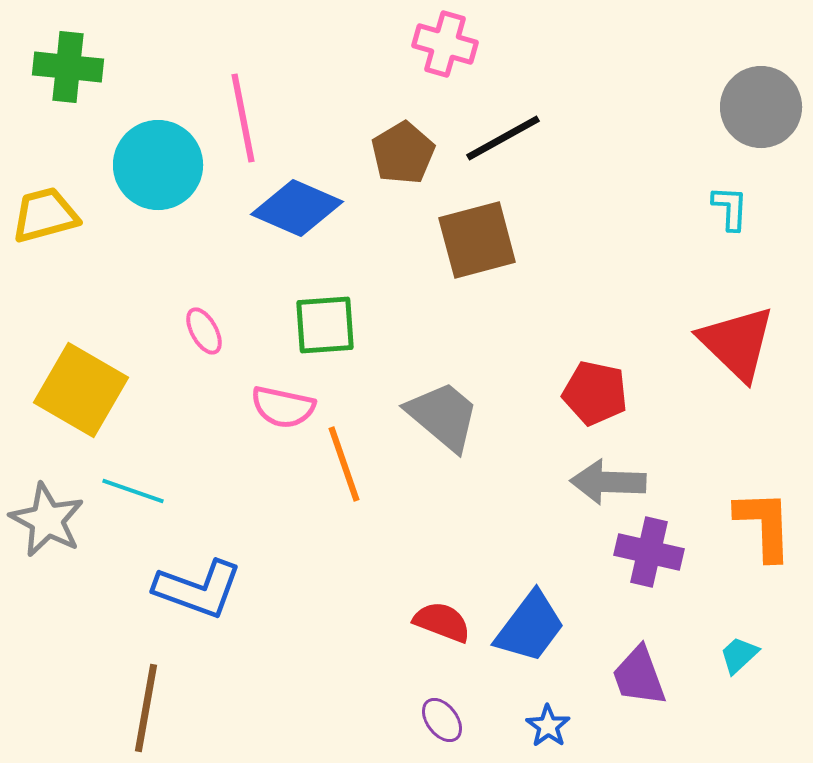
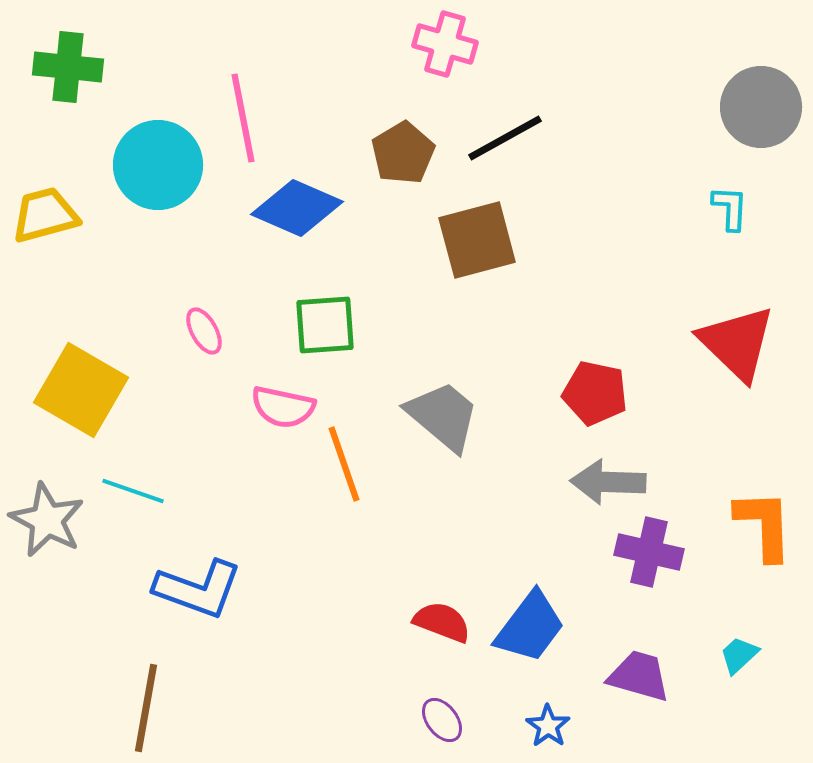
black line: moved 2 px right
purple trapezoid: rotated 126 degrees clockwise
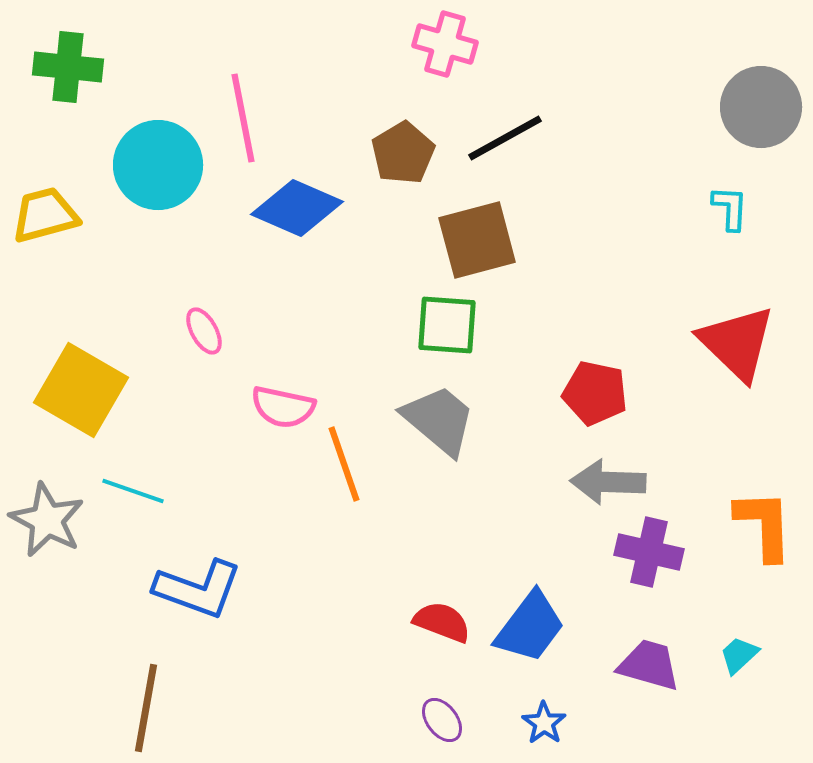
green square: moved 122 px right; rotated 8 degrees clockwise
gray trapezoid: moved 4 px left, 4 px down
purple trapezoid: moved 10 px right, 11 px up
blue star: moved 4 px left, 3 px up
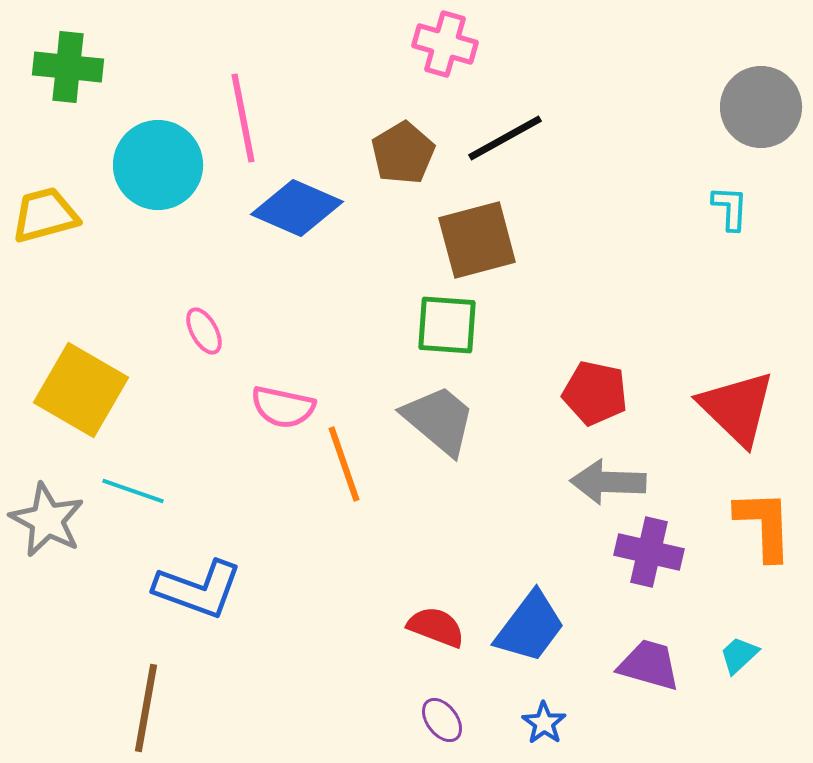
red triangle: moved 65 px down
red semicircle: moved 6 px left, 5 px down
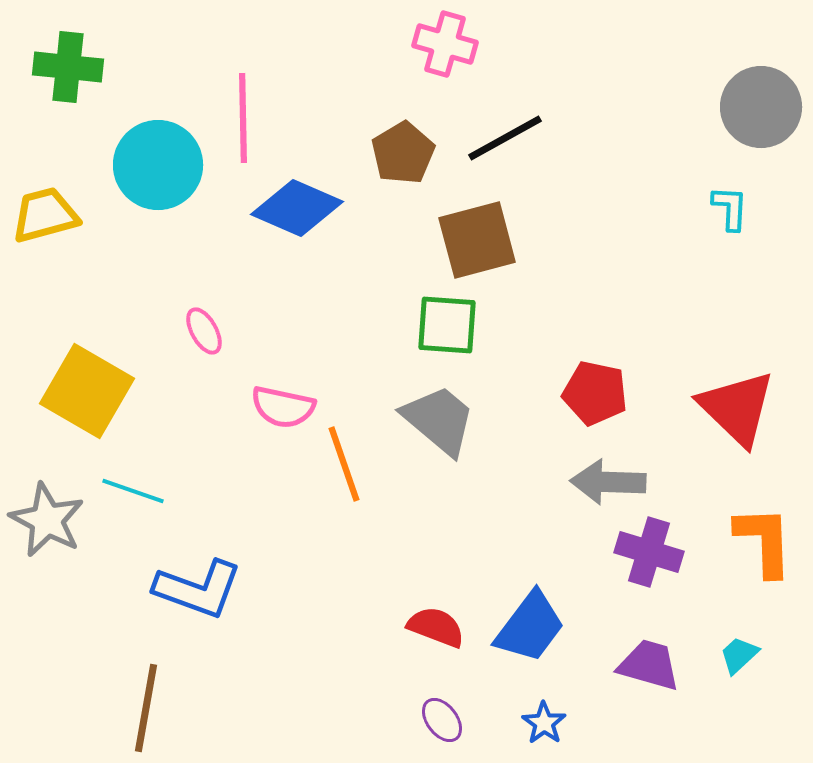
pink line: rotated 10 degrees clockwise
yellow square: moved 6 px right, 1 px down
orange L-shape: moved 16 px down
purple cross: rotated 4 degrees clockwise
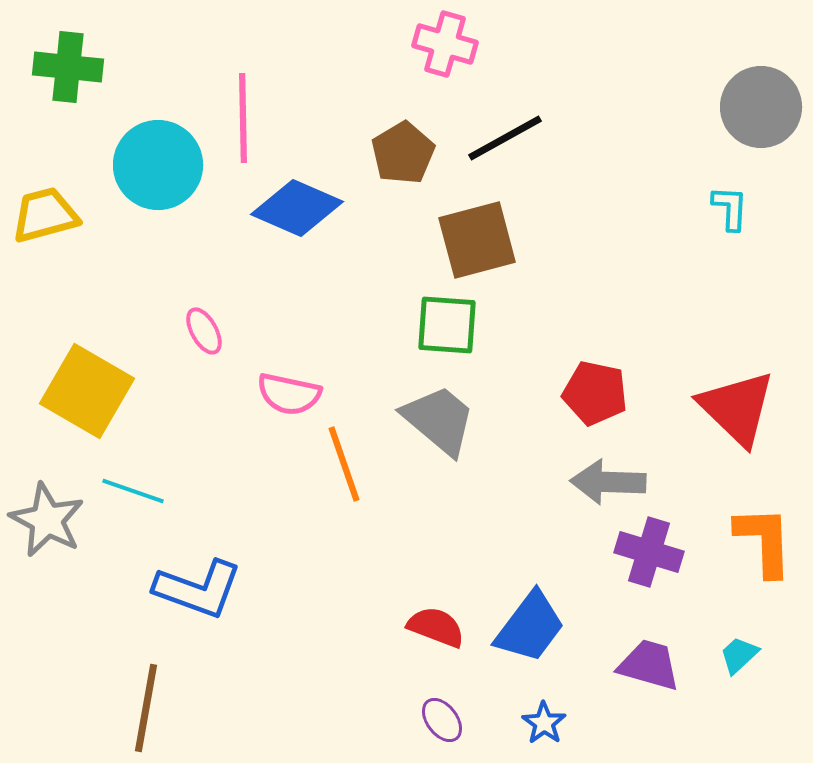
pink semicircle: moved 6 px right, 13 px up
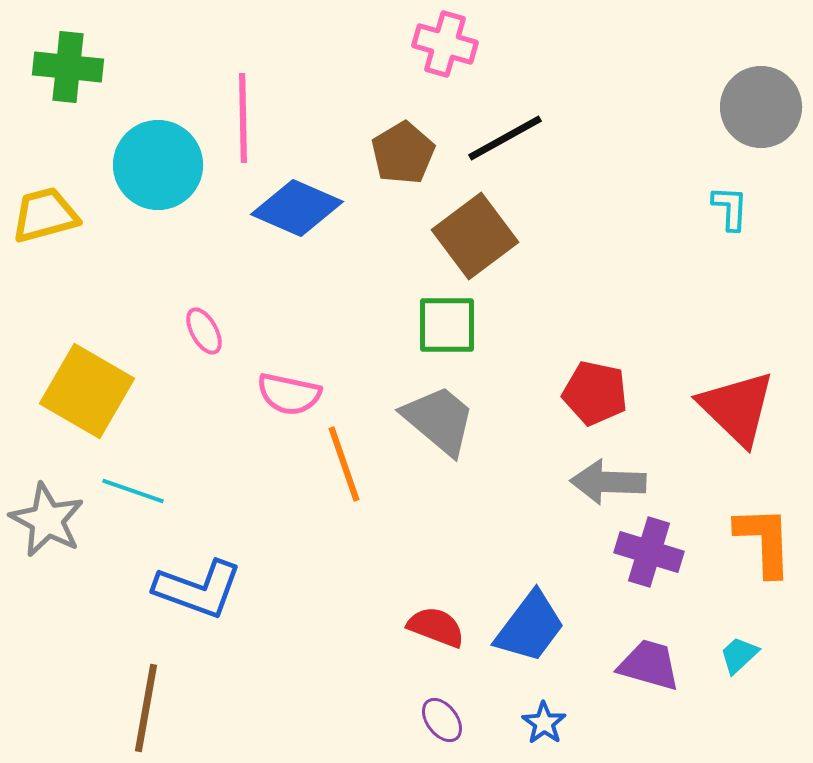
brown square: moved 2 px left, 4 px up; rotated 22 degrees counterclockwise
green square: rotated 4 degrees counterclockwise
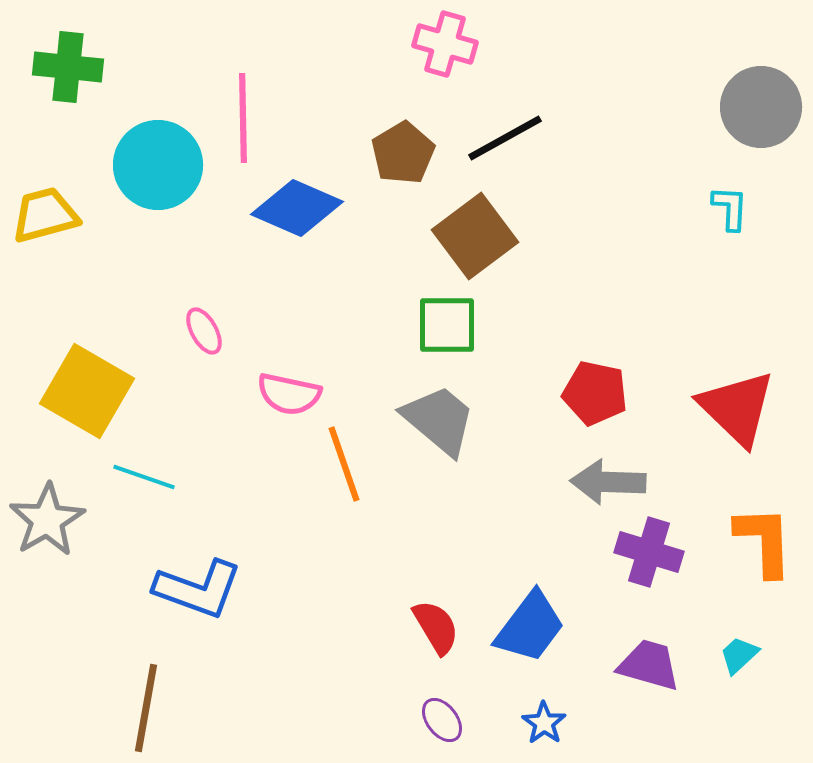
cyan line: moved 11 px right, 14 px up
gray star: rotated 14 degrees clockwise
red semicircle: rotated 38 degrees clockwise
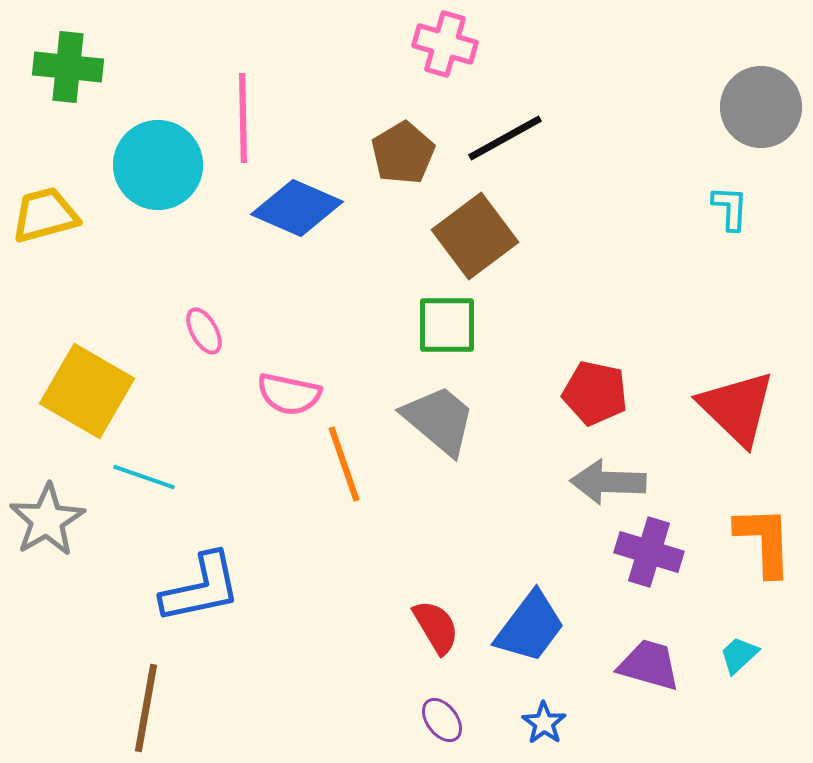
blue L-shape: moved 3 px right, 1 px up; rotated 32 degrees counterclockwise
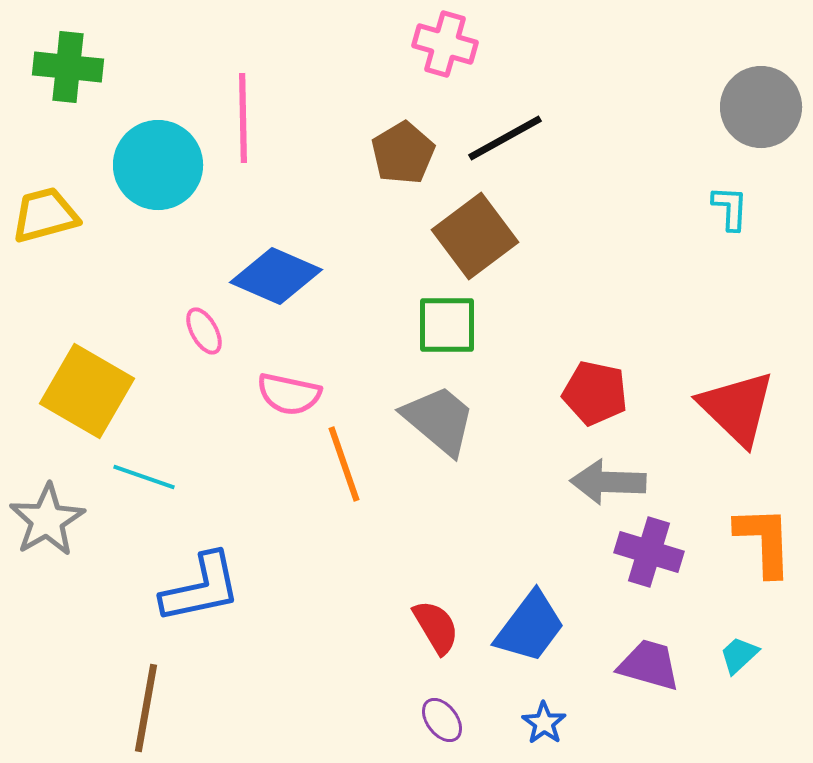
blue diamond: moved 21 px left, 68 px down
